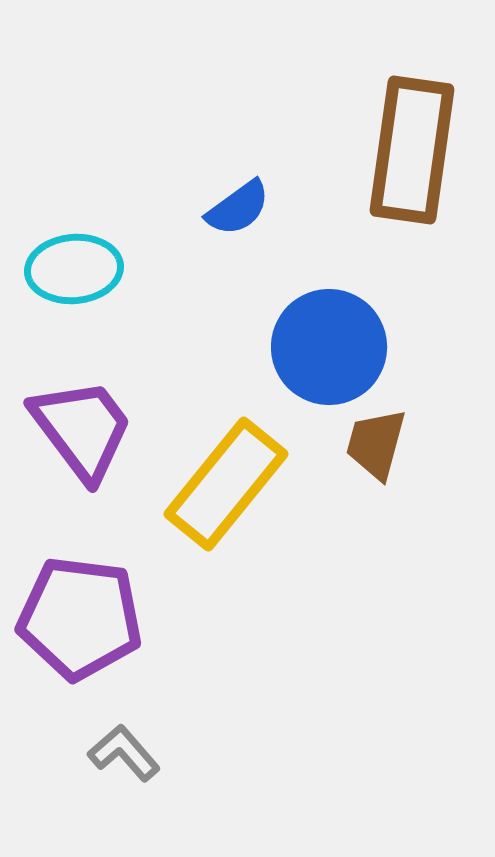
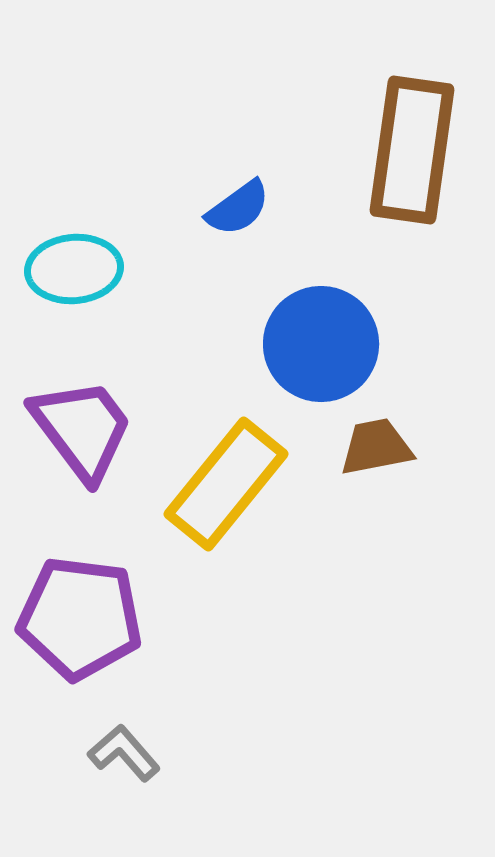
blue circle: moved 8 px left, 3 px up
brown trapezoid: moved 3 px down; rotated 64 degrees clockwise
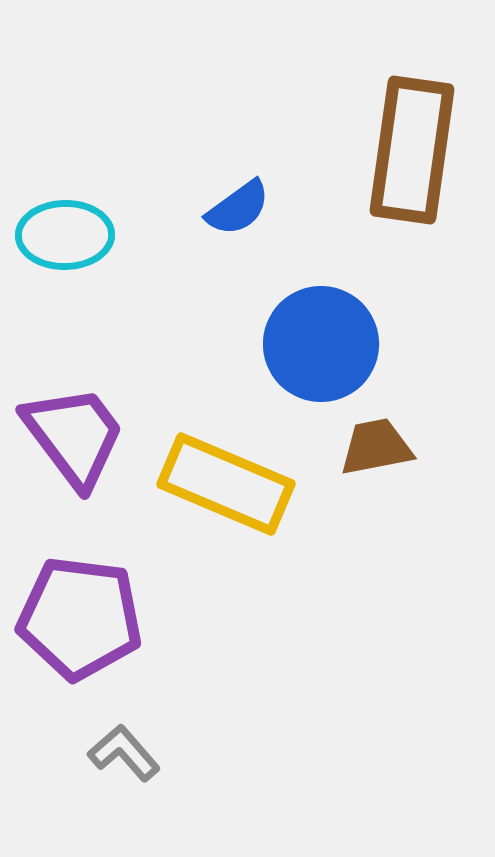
cyan ellipse: moved 9 px left, 34 px up; rotated 4 degrees clockwise
purple trapezoid: moved 8 px left, 7 px down
yellow rectangle: rotated 74 degrees clockwise
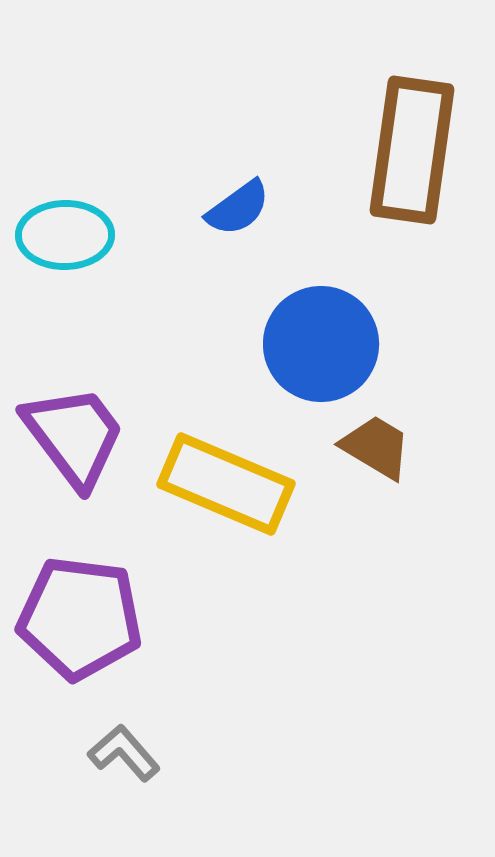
brown trapezoid: rotated 42 degrees clockwise
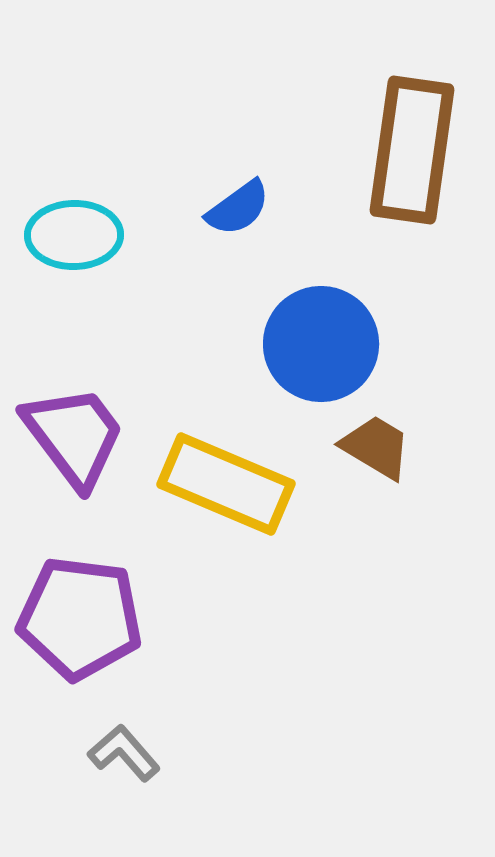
cyan ellipse: moved 9 px right
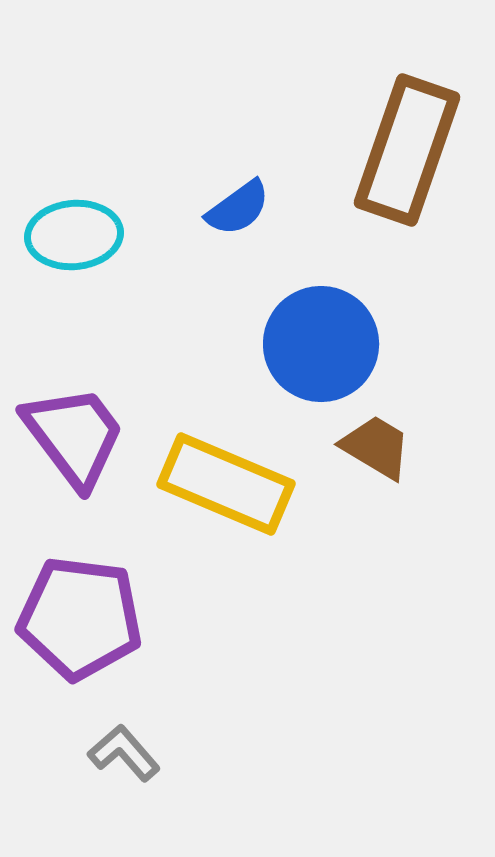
brown rectangle: moved 5 px left; rotated 11 degrees clockwise
cyan ellipse: rotated 4 degrees counterclockwise
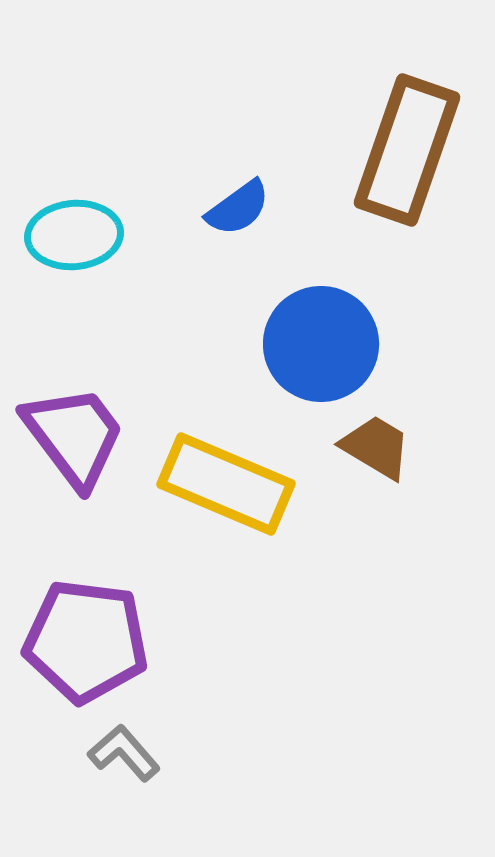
purple pentagon: moved 6 px right, 23 px down
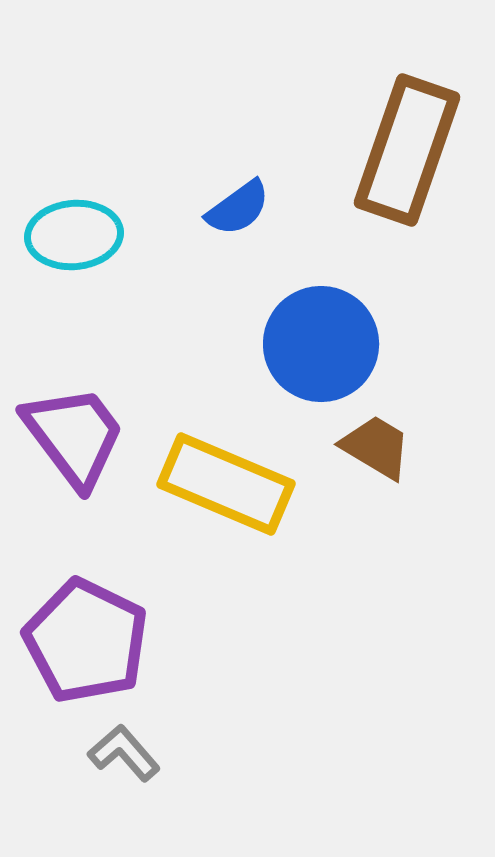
purple pentagon: rotated 19 degrees clockwise
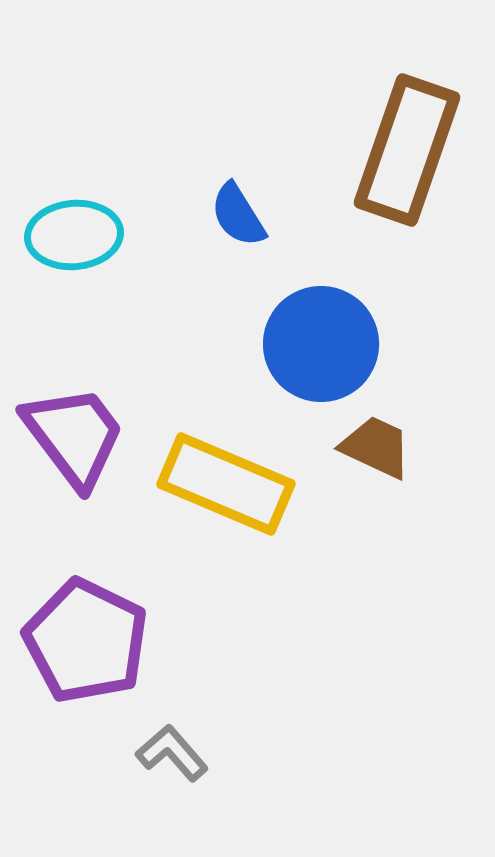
blue semicircle: moved 7 px down; rotated 94 degrees clockwise
brown trapezoid: rotated 6 degrees counterclockwise
gray L-shape: moved 48 px right
